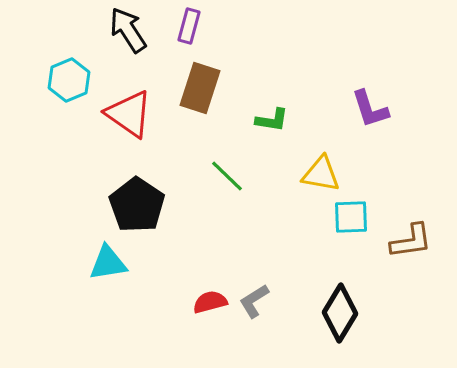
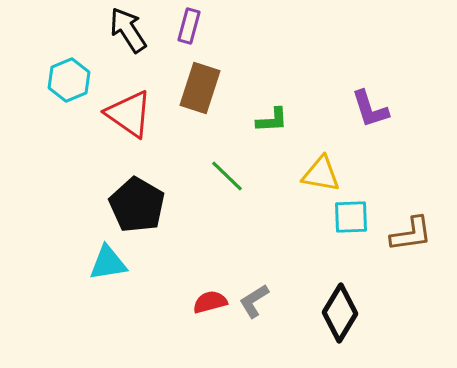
green L-shape: rotated 12 degrees counterclockwise
black pentagon: rotated 4 degrees counterclockwise
brown L-shape: moved 7 px up
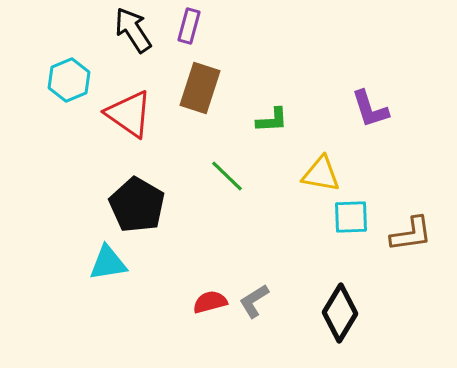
black arrow: moved 5 px right
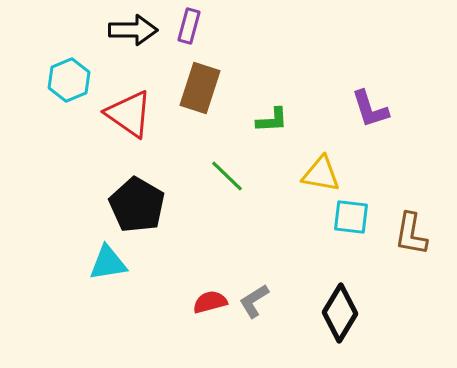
black arrow: rotated 123 degrees clockwise
cyan square: rotated 9 degrees clockwise
brown L-shape: rotated 108 degrees clockwise
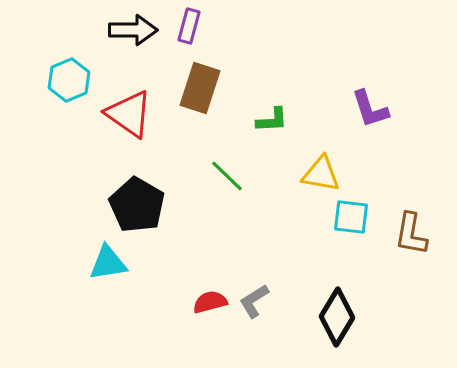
black diamond: moved 3 px left, 4 px down
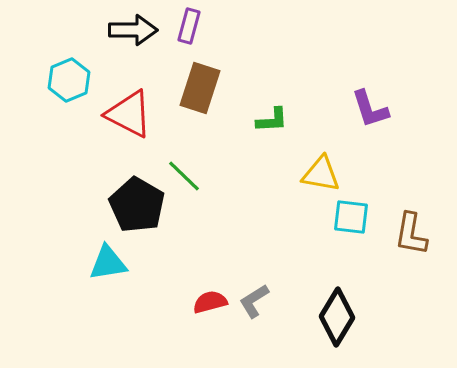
red triangle: rotated 8 degrees counterclockwise
green line: moved 43 px left
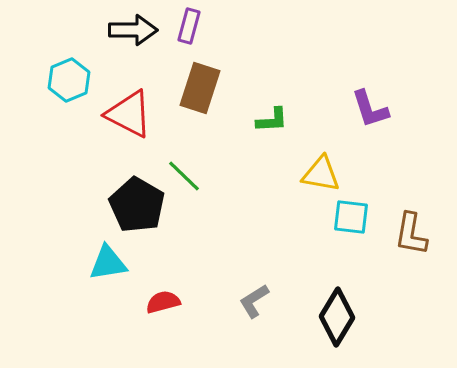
red semicircle: moved 47 px left
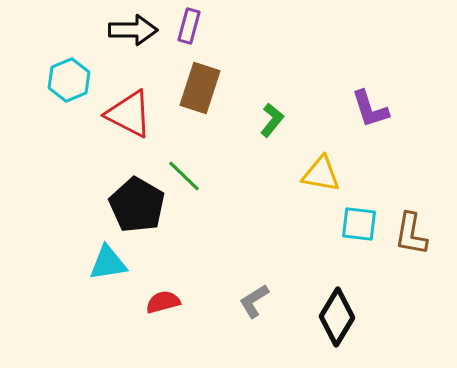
green L-shape: rotated 48 degrees counterclockwise
cyan square: moved 8 px right, 7 px down
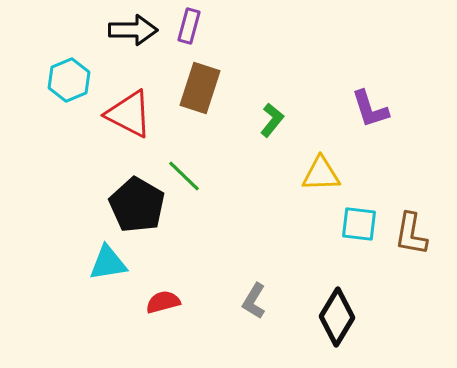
yellow triangle: rotated 12 degrees counterclockwise
gray L-shape: rotated 27 degrees counterclockwise
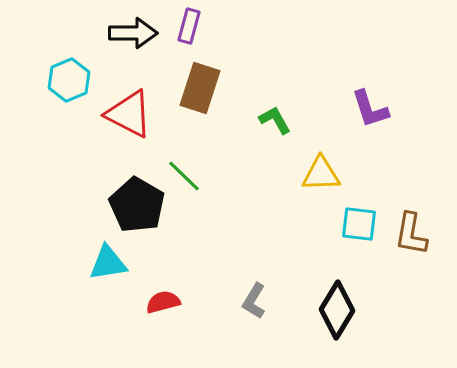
black arrow: moved 3 px down
green L-shape: moved 3 px right; rotated 68 degrees counterclockwise
black diamond: moved 7 px up
